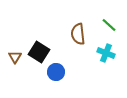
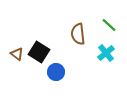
cyan cross: rotated 30 degrees clockwise
brown triangle: moved 2 px right, 3 px up; rotated 24 degrees counterclockwise
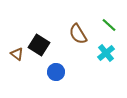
brown semicircle: rotated 25 degrees counterclockwise
black square: moved 7 px up
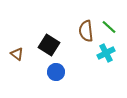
green line: moved 2 px down
brown semicircle: moved 8 px right, 3 px up; rotated 25 degrees clockwise
black square: moved 10 px right
cyan cross: rotated 12 degrees clockwise
